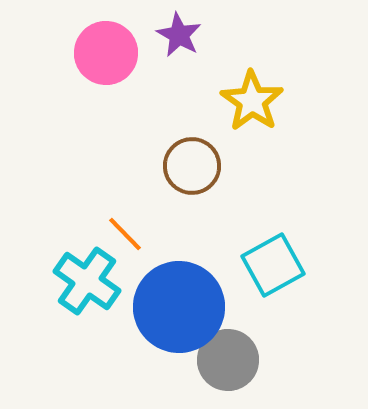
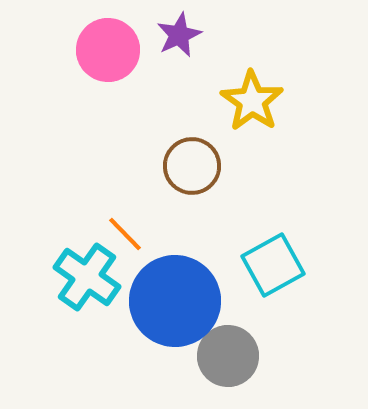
purple star: rotated 18 degrees clockwise
pink circle: moved 2 px right, 3 px up
cyan cross: moved 4 px up
blue circle: moved 4 px left, 6 px up
gray circle: moved 4 px up
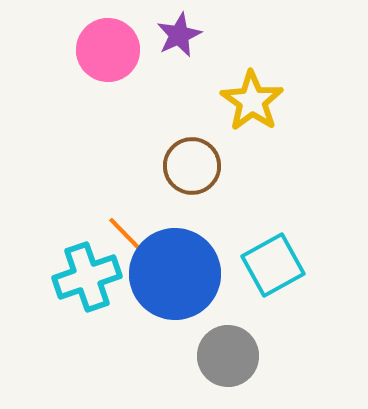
cyan cross: rotated 36 degrees clockwise
blue circle: moved 27 px up
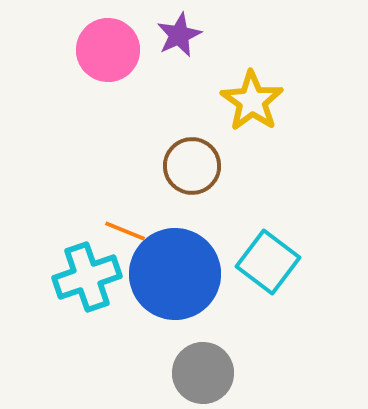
orange line: moved 3 px up; rotated 24 degrees counterclockwise
cyan square: moved 5 px left, 3 px up; rotated 24 degrees counterclockwise
gray circle: moved 25 px left, 17 px down
